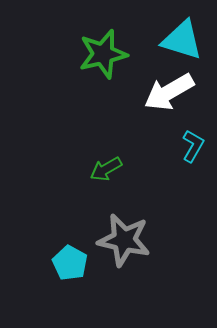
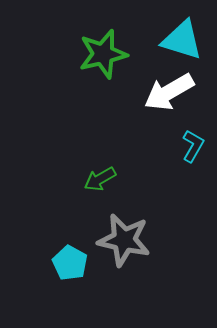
green arrow: moved 6 px left, 10 px down
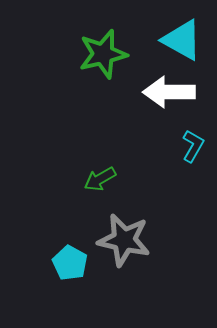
cyan triangle: rotated 12 degrees clockwise
white arrow: rotated 30 degrees clockwise
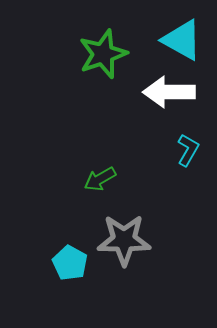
green star: rotated 6 degrees counterclockwise
cyan L-shape: moved 5 px left, 4 px down
gray star: rotated 12 degrees counterclockwise
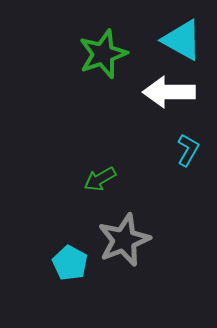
gray star: rotated 22 degrees counterclockwise
